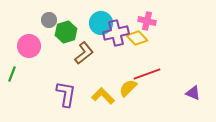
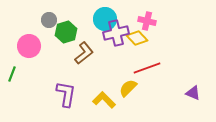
cyan circle: moved 4 px right, 4 px up
red line: moved 6 px up
yellow L-shape: moved 1 px right, 4 px down
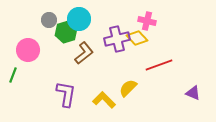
cyan circle: moved 26 px left
purple cross: moved 1 px right, 6 px down
pink circle: moved 1 px left, 4 px down
red line: moved 12 px right, 3 px up
green line: moved 1 px right, 1 px down
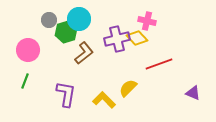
red line: moved 1 px up
green line: moved 12 px right, 6 px down
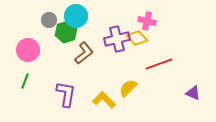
cyan circle: moved 3 px left, 3 px up
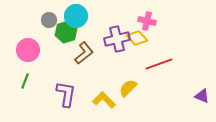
purple triangle: moved 9 px right, 3 px down
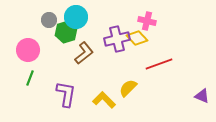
cyan circle: moved 1 px down
green line: moved 5 px right, 3 px up
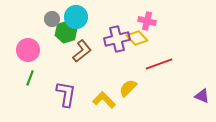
gray circle: moved 3 px right, 1 px up
brown L-shape: moved 2 px left, 2 px up
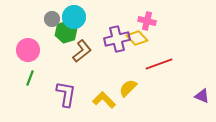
cyan circle: moved 2 px left
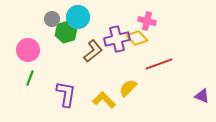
cyan circle: moved 4 px right
brown L-shape: moved 11 px right
